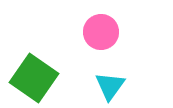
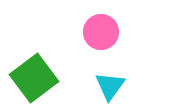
green square: rotated 18 degrees clockwise
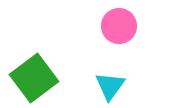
pink circle: moved 18 px right, 6 px up
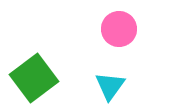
pink circle: moved 3 px down
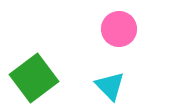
cyan triangle: rotated 20 degrees counterclockwise
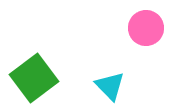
pink circle: moved 27 px right, 1 px up
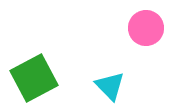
green square: rotated 9 degrees clockwise
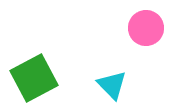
cyan triangle: moved 2 px right, 1 px up
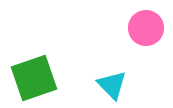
green square: rotated 9 degrees clockwise
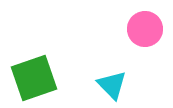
pink circle: moved 1 px left, 1 px down
